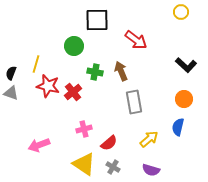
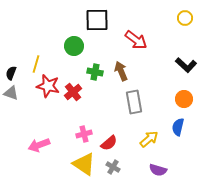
yellow circle: moved 4 px right, 6 px down
pink cross: moved 5 px down
purple semicircle: moved 7 px right
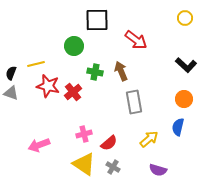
yellow line: rotated 60 degrees clockwise
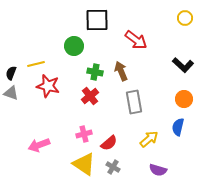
black L-shape: moved 3 px left
red cross: moved 17 px right, 4 px down
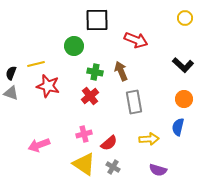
red arrow: rotated 15 degrees counterclockwise
yellow arrow: rotated 36 degrees clockwise
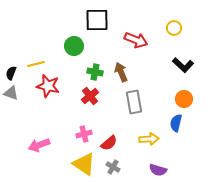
yellow circle: moved 11 px left, 10 px down
brown arrow: moved 1 px down
blue semicircle: moved 2 px left, 4 px up
